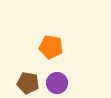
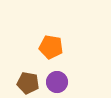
purple circle: moved 1 px up
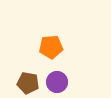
orange pentagon: rotated 15 degrees counterclockwise
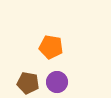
orange pentagon: rotated 15 degrees clockwise
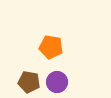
brown pentagon: moved 1 px right, 1 px up
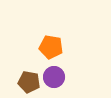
purple circle: moved 3 px left, 5 px up
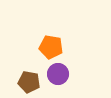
purple circle: moved 4 px right, 3 px up
